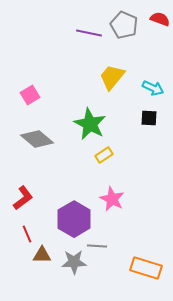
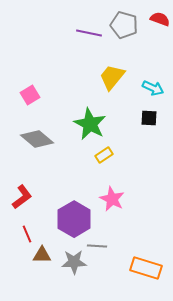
gray pentagon: rotated 8 degrees counterclockwise
red L-shape: moved 1 px left, 1 px up
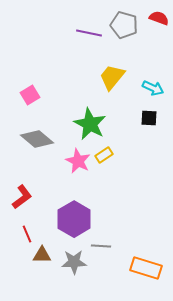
red semicircle: moved 1 px left, 1 px up
pink star: moved 34 px left, 38 px up
gray line: moved 4 px right
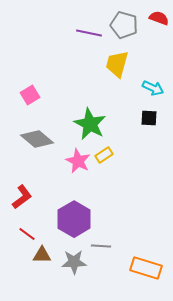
yellow trapezoid: moved 5 px right, 13 px up; rotated 24 degrees counterclockwise
red line: rotated 30 degrees counterclockwise
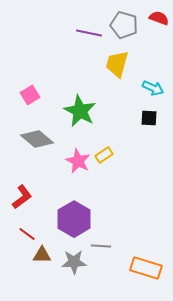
green star: moved 10 px left, 13 px up
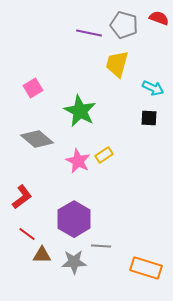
pink square: moved 3 px right, 7 px up
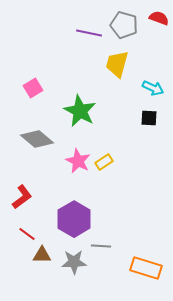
yellow rectangle: moved 7 px down
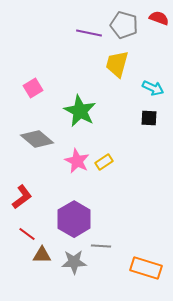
pink star: moved 1 px left
